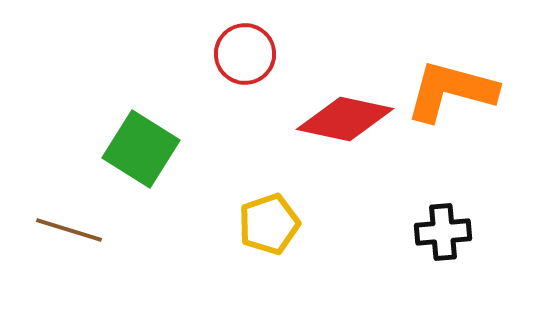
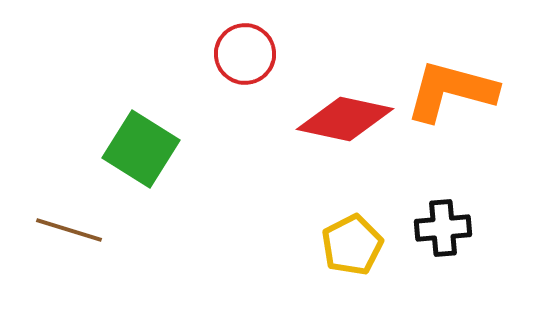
yellow pentagon: moved 83 px right, 21 px down; rotated 8 degrees counterclockwise
black cross: moved 4 px up
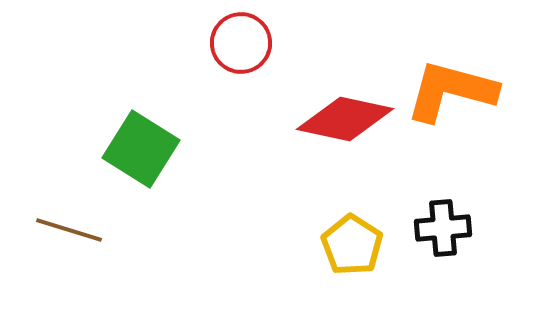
red circle: moved 4 px left, 11 px up
yellow pentagon: rotated 12 degrees counterclockwise
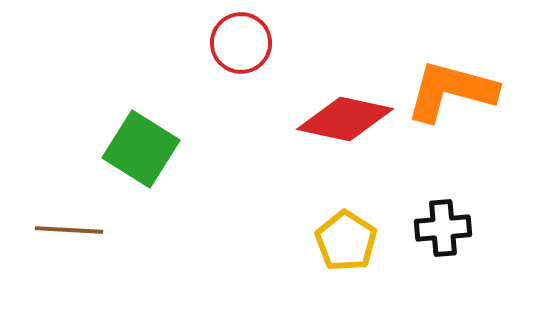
brown line: rotated 14 degrees counterclockwise
yellow pentagon: moved 6 px left, 4 px up
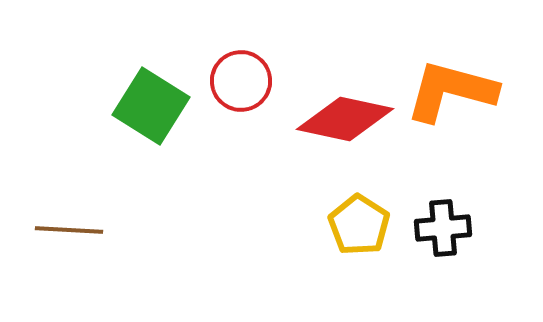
red circle: moved 38 px down
green square: moved 10 px right, 43 px up
yellow pentagon: moved 13 px right, 16 px up
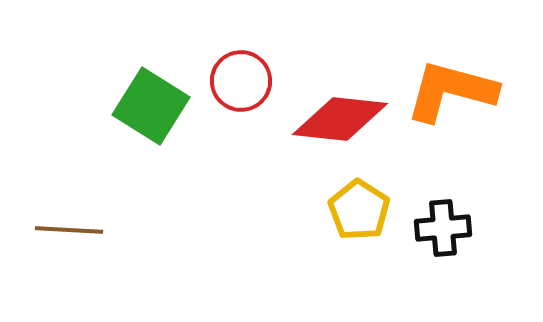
red diamond: moved 5 px left; rotated 6 degrees counterclockwise
yellow pentagon: moved 15 px up
